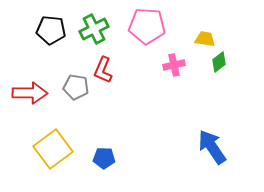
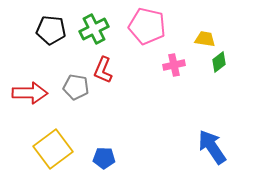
pink pentagon: rotated 9 degrees clockwise
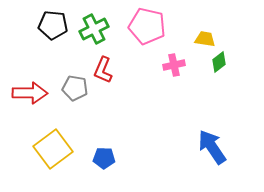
black pentagon: moved 2 px right, 5 px up
gray pentagon: moved 1 px left, 1 px down
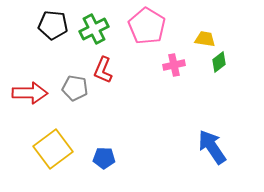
pink pentagon: rotated 18 degrees clockwise
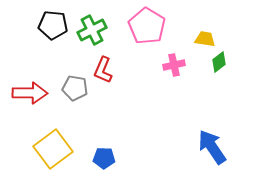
green cross: moved 2 px left, 1 px down
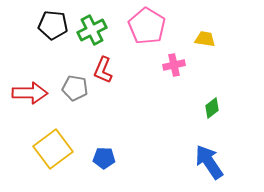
green diamond: moved 7 px left, 46 px down
blue arrow: moved 3 px left, 15 px down
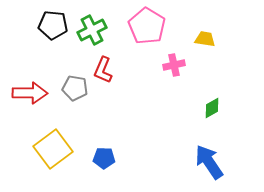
green diamond: rotated 10 degrees clockwise
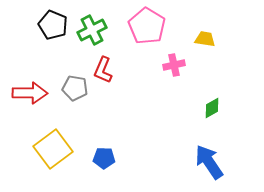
black pentagon: rotated 16 degrees clockwise
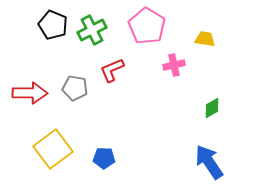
red L-shape: moved 9 px right; rotated 44 degrees clockwise
